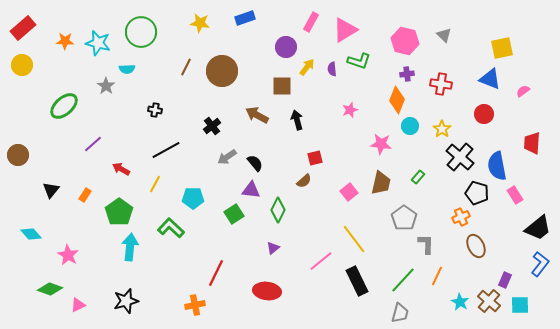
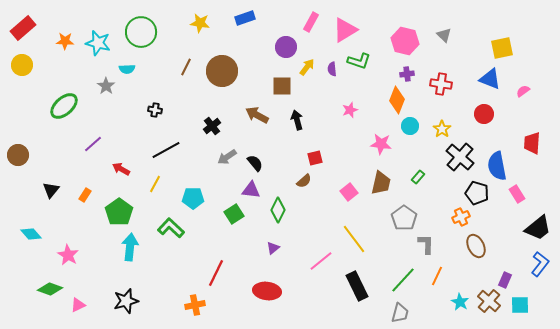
pink rectangle at (515, 195): moved 2 px right, 1 px up
black rectangle at (357, 281): moved 5 px down
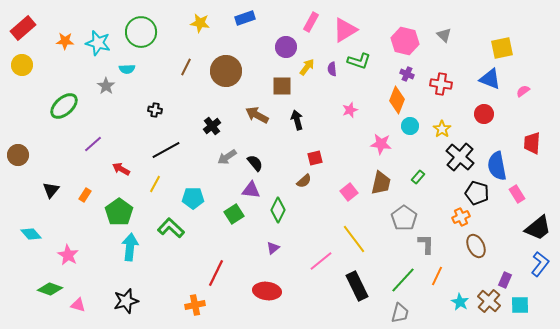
brown circle at (222, 71): moved 4 px right
purple cross at (407, 74): rotated 32 degrees clockwise
pink triangle at (78, 305): rotated 42 degrees clockwise
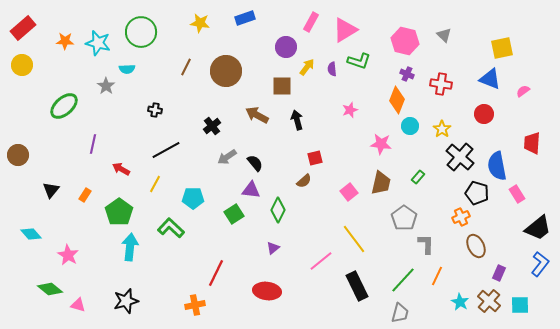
purple line at (93, 144): rotated 36 degrees counterclockwise
purple rectangle at (505, 280): moved 6 px left, 7 px up
green diamond at (50, 289): rotated 20 degrees clockwise
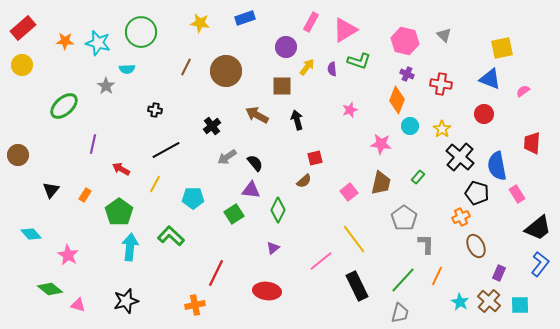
green L-shape at (171, 228): moved 8 px down
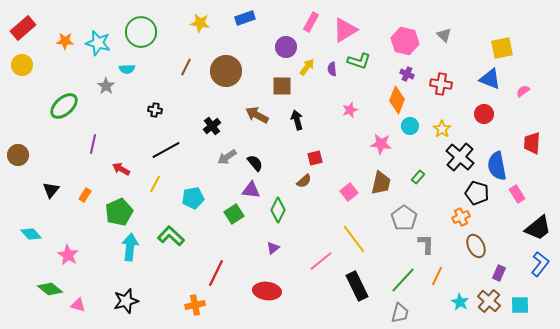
cyan pentagon at (193, 198): rotated 10 degrees counterclockwise
green pentagon at (119, 212): rotated 12 degrees clockwise
